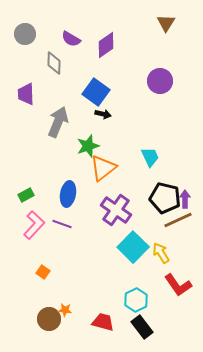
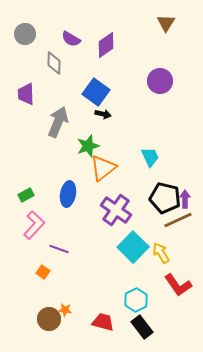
purple line: moved 3 px left, 25 px down
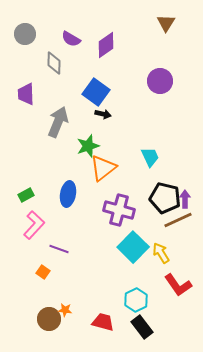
purple cross: moved 3 px right; rotated 20 degrees counterclockwise
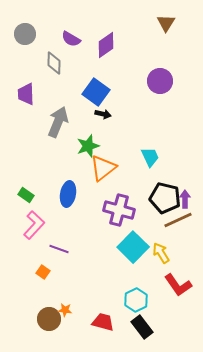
green rectangle: rotated 63 degrees clockwise
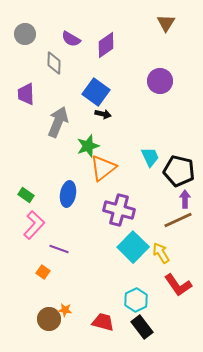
black pentagon: moved 14 px right, 27 px up
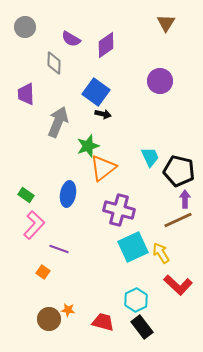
gray circle: moved 7 px up
cyan square: rotated 20 degrees clockwise
red L-shape: rotated 12 degrees counterclockwise
orange star: moved 3 px right
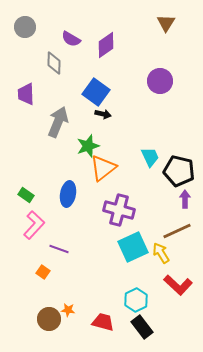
brown line: moved 1 px left, 11 px down
